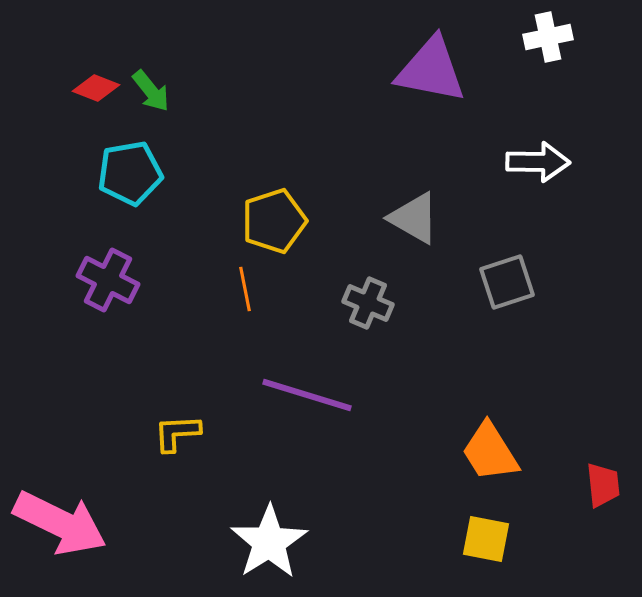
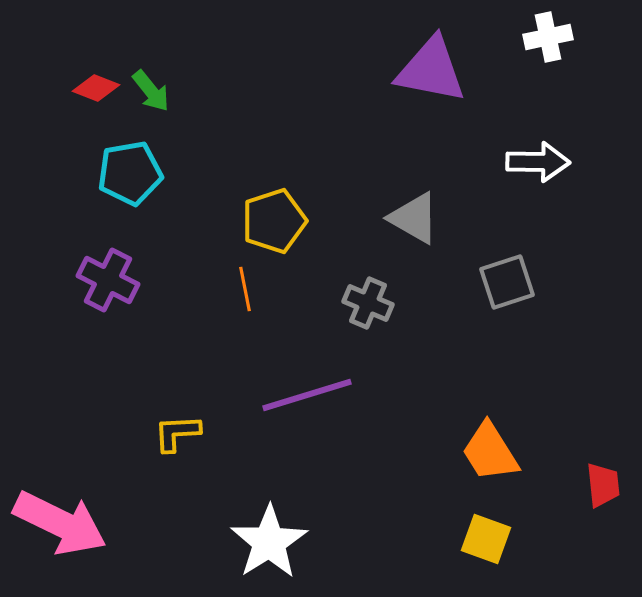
purple line: rotated 34 degrees counterclockwise
yellow square: rotated 9 degrees clockwise
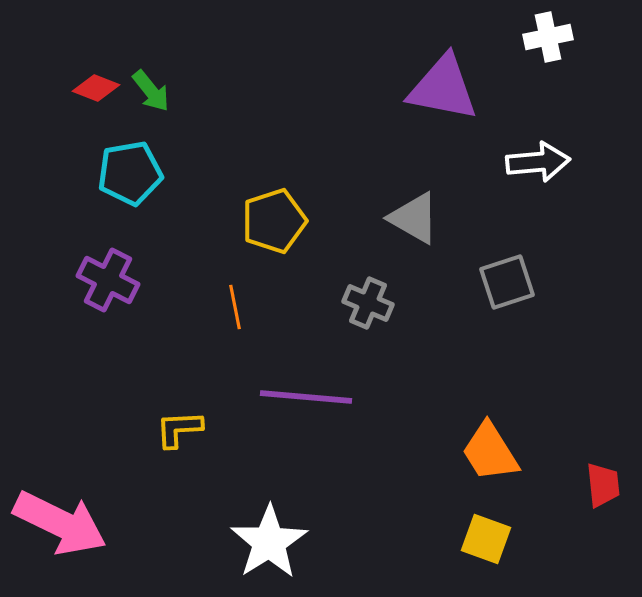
purple triangle: moved 12 px right, 18 px down
white arrow: rotated 6 degrees counterclockwise
orange line: moved 10 px left, 18 px down
purple line: moved 1 px left, 2 px down; rotated 22 degrees clockwise
yellow L-shape: moved 2 px right, 4 px up
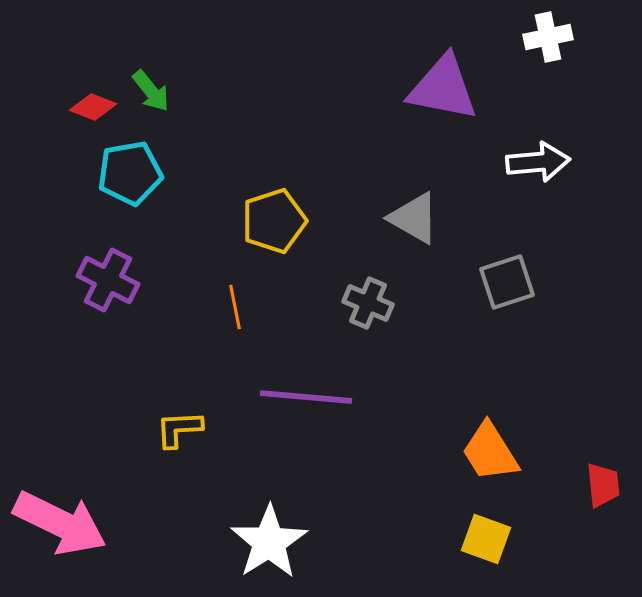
red diamond: moved 3 px left, 19 px down
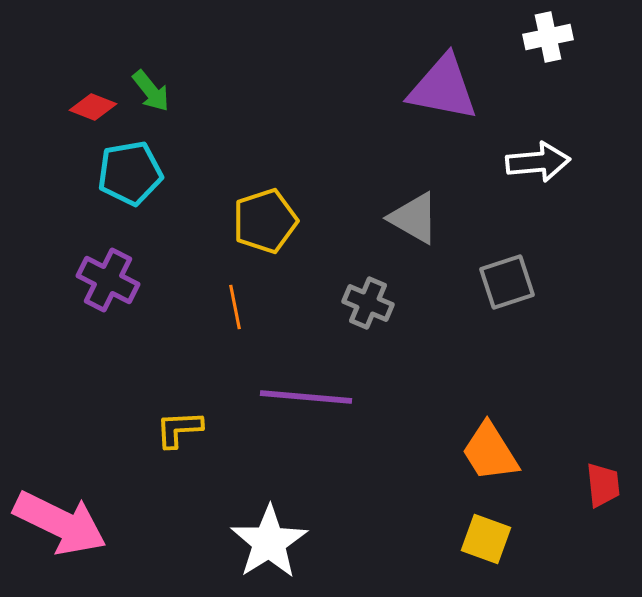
yellow pentagon: moved 9 px left
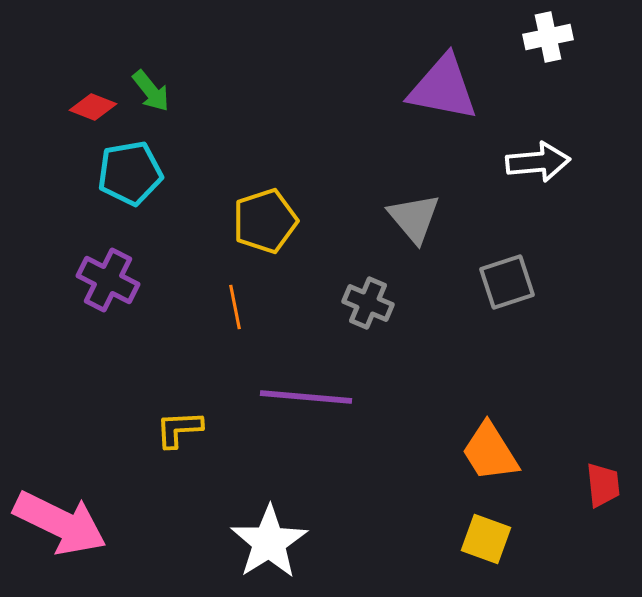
gray triangle: rotated 20 degrees clockwise
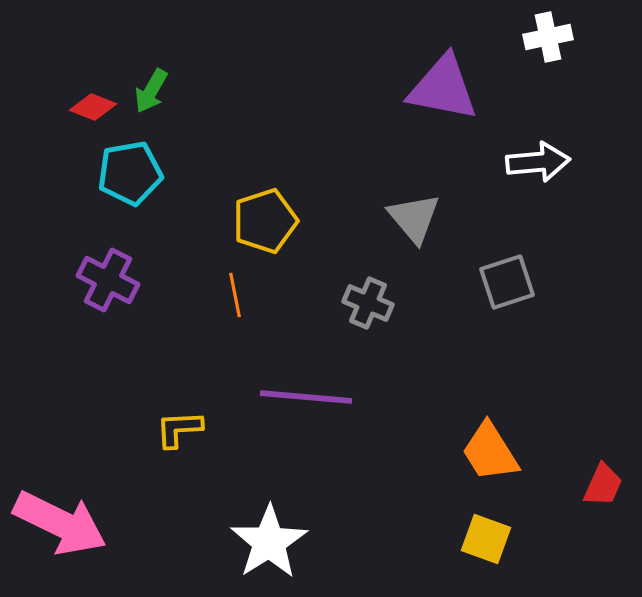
green arrow: rotated 69 degrees clockwise
orange line: moved 12 px up
red trapezoid: rotated 30 degrees clockwise
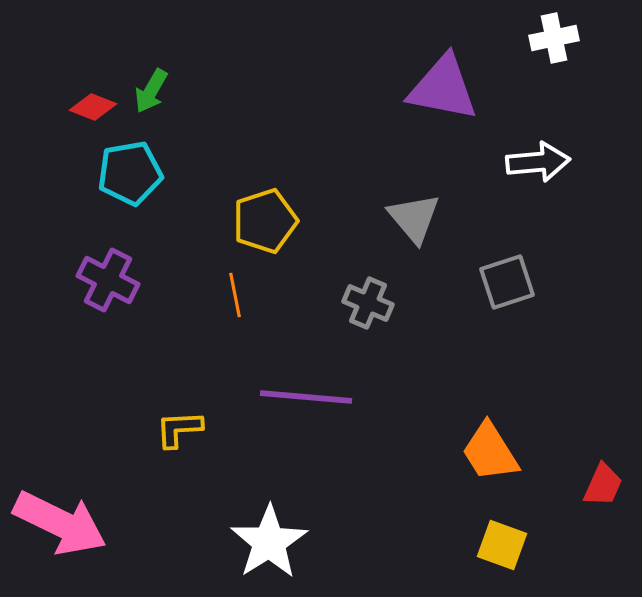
white cross: moved 6 px right, 1 px down
yellow square: moved 16 px right, 6 px down
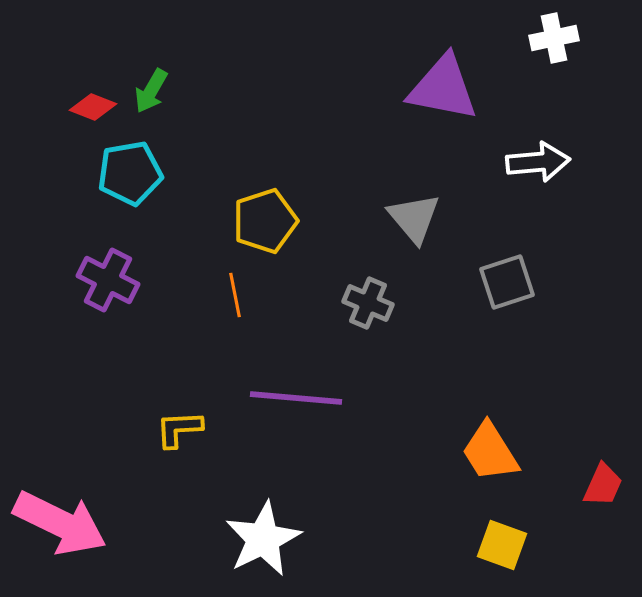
purple line: moved 10 px left, 1 px down
white star: moved 6 px left, 3 px up; rotated 6 degrees clockwise
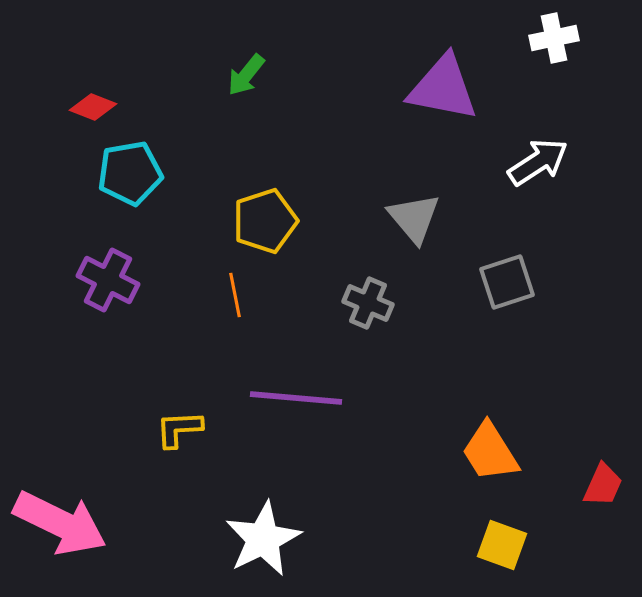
green arrow: moved 95 px right, 16 px up; rotated 9 degrees clockwise
white arrow: rotated 28 degrees counterclockwise
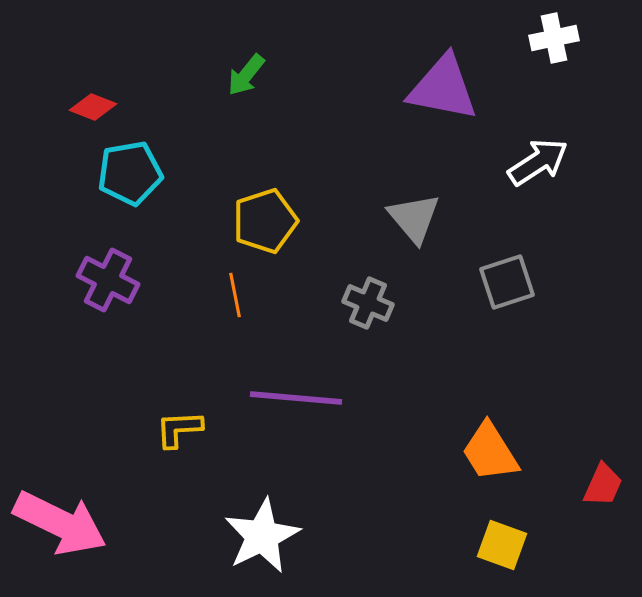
white star: moved 1 px left, 3 px up
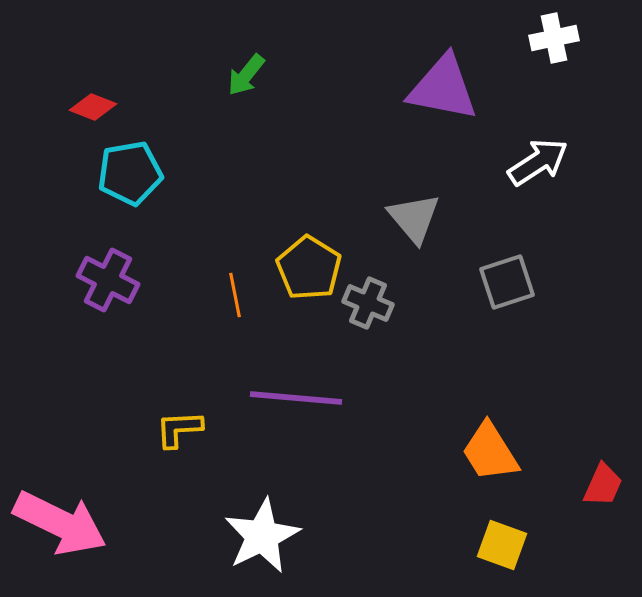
yellow pentagon: moved 44 px right, 47 px down; rotated 22 degrees counterclockwise
